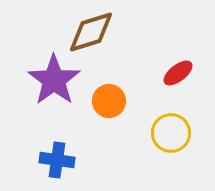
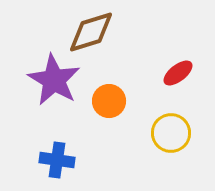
purple star: rotated 6 degrees counterclockwise
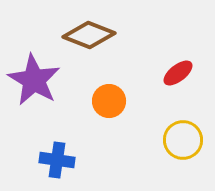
brown diamond: moved 2 px left, 3 px down; rotated 39 degrees clockwise
purple star: moved 20 px left
yellow circle: moved 12 px right, 7 px down
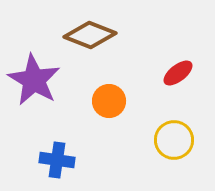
brown diamond: moved 1 px right
yellow circle: moved 9 px left
